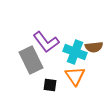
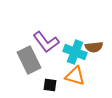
gray rectangle: moved 2 px left
orange triangle: rotated 40 degrees counterclockwise
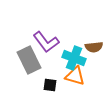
cyan cross: moved 1 px left, 6 px down
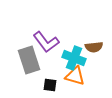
gray rectangle: rotated 8 degrees clockwise
